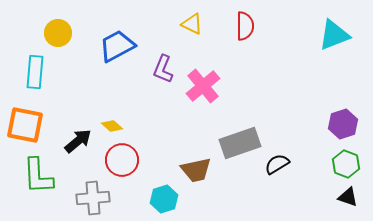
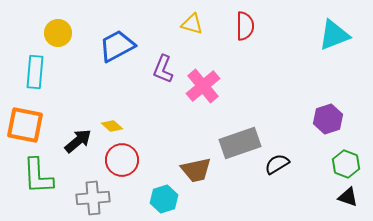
yellow triangle: rotated 10 degrees counterclockwise
purple hexagon: moved 15 px left, 5 px up
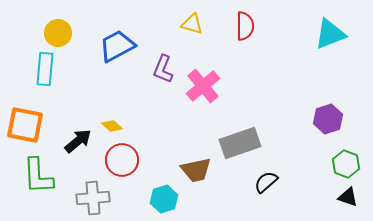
cyan triangle: moved 4 px left, 1 px up
cyan rectangle: moved 10 px right, 3 px up
black semicircle: moved 11 px left, 18 px down; rotated 10 degrees counterclockwise
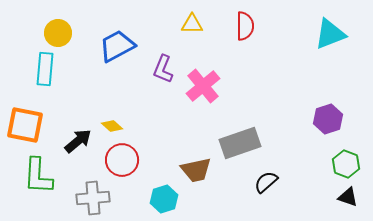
yellow triangle: rotated 15 degrees counterclockwise
green L-shape: rotated 6 degrees clockwise
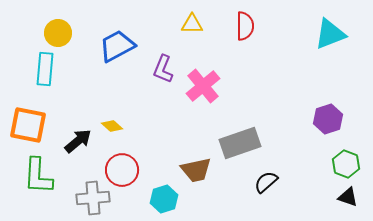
orange square: moved 3 px right
red circle: moved 10 px down
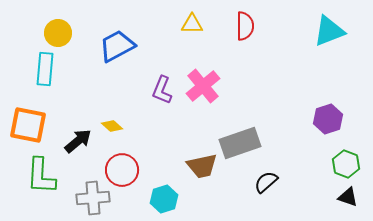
cyan triangle: moved 1 px left, 3 px up
purple L-shape: moved 1 px left, 21 px down
brown trapezoid: moved 6 px right, 4 px up
green L-shape: moved 3 px right
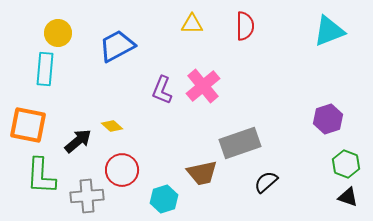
brown trapezoid: moved 7 px down
gray cross: moved 6 px left, 2 px up
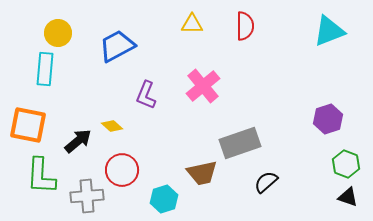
purple L-shape: moved 16 px left, 5 px down
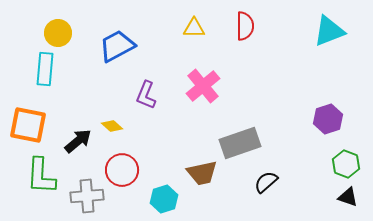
yellow triangle: moved 2 px right, 4 px down
